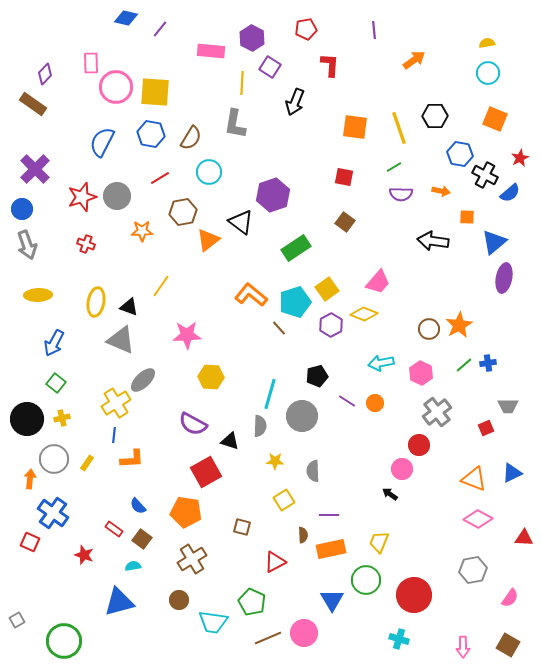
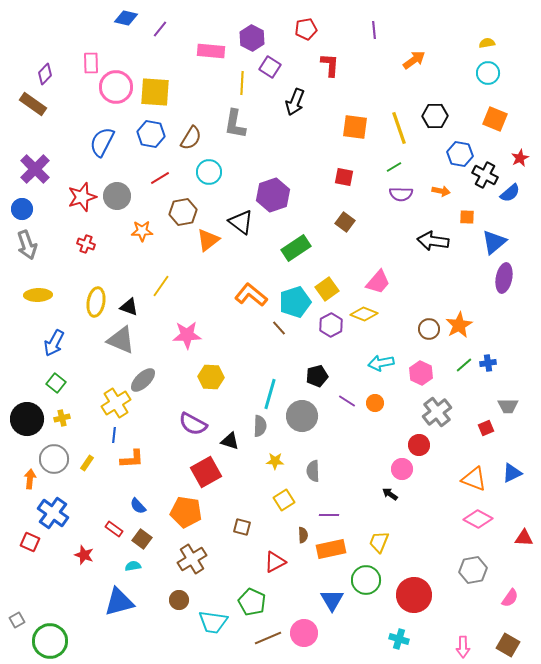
green circle at (64, 641): moved 14 px left
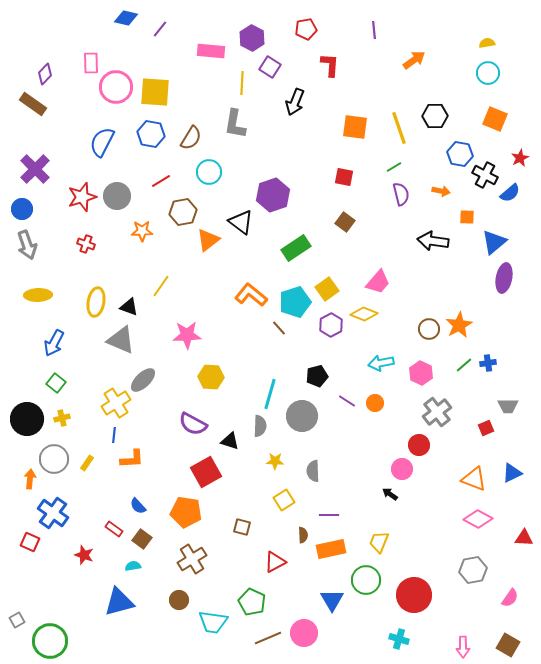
red line at (160, 178): moved 1 px right, 3 px down
purple semicircle at (401, 194): rotated 105 degrees counterclockwise
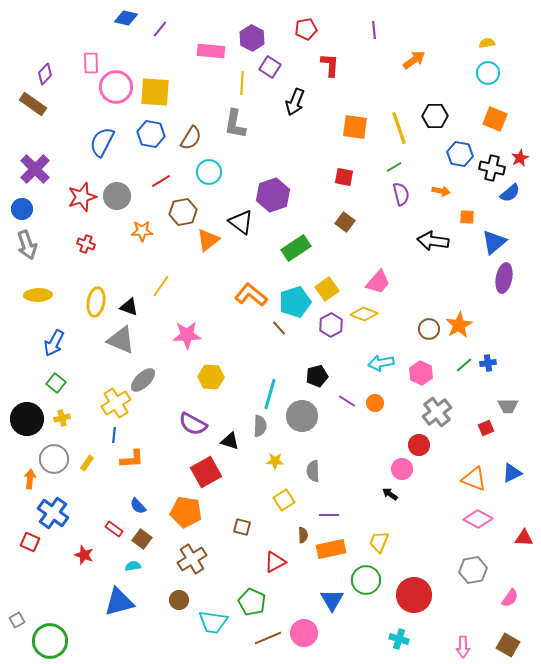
black cross at (485, 175): moved 7 px right, 7 px up; rotated 15 degrees counterclockwise
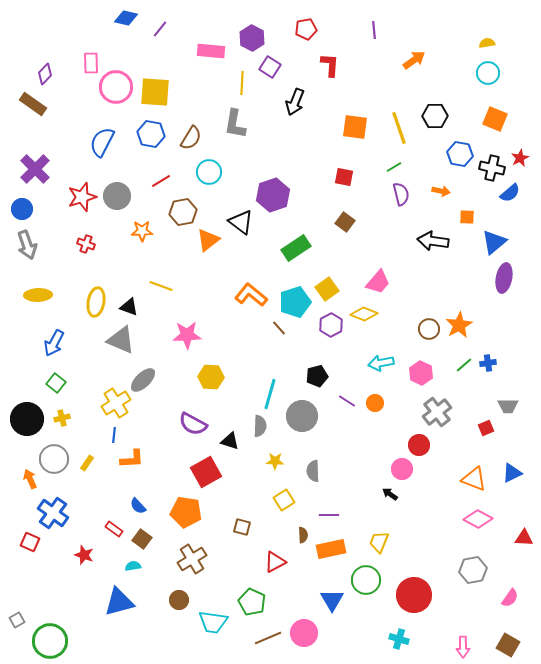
yellow line at (161, 286): rotated 75 degrees clockwise
orange arrow at (30, 479): rotated 30 degrees counterclockwise
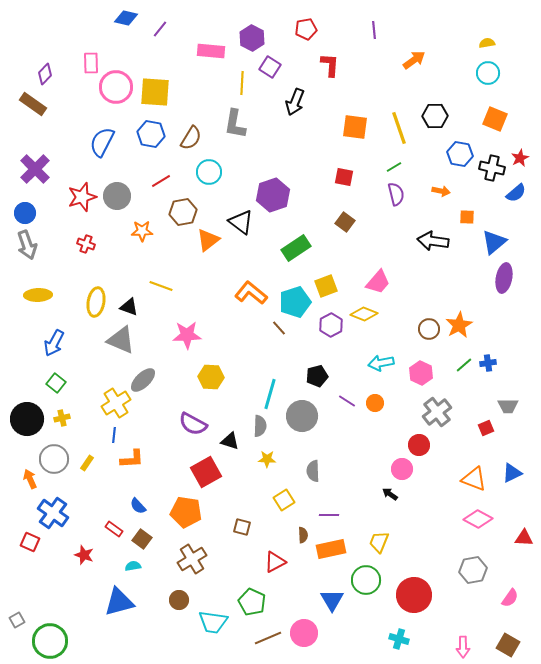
blue semicircle at (510, 193): moved 6 px right
purple semicircle at (401, 194): moved 5 px left
blue circle at (22, 209): moved 3 px right, 4 px down
yellow square at (327, 289): moved 1 px left, 3 px up; rotated 15 degrees clockwise
orange L-shape at (251, 295): moved 2 px up
yellow star at (275, 461): moved 8 px left, 2 px up
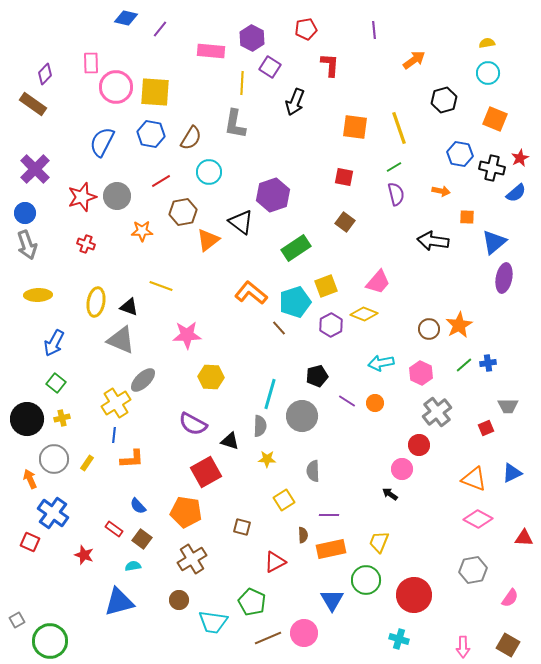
black hexagon at (435, 116): moved 9 px right, 16 px up; rotated 15 degrees counterclockwise
